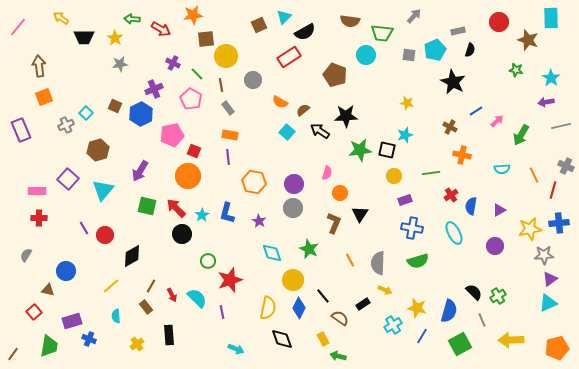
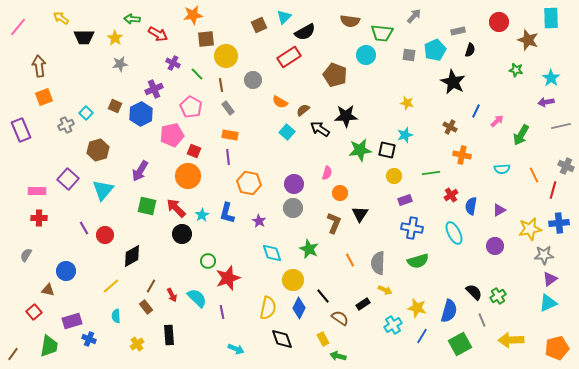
red arrow at (161, 29): moved 3 px left, 5 px down
pink pentagon at (191, 99): moved 8 px down
blue line at (476, 111): rotated 32 degrees counterclockwise
black arrow at (320, 131): moved 2 px up
orange hexagon at (254, 182): moved 5 px left, 1 px down
red star at (230, 280): moved 2 px left, 2 px up
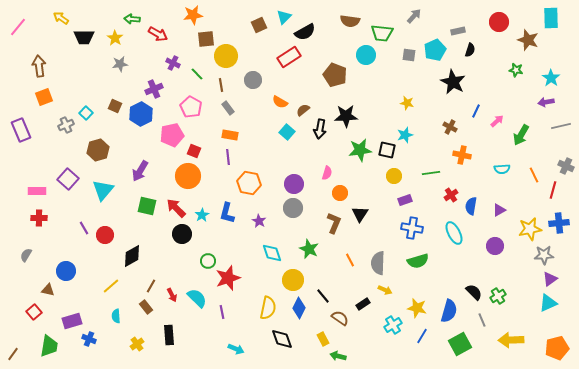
black arrow at (320, 129): rotated 114 degrees counterclockwise
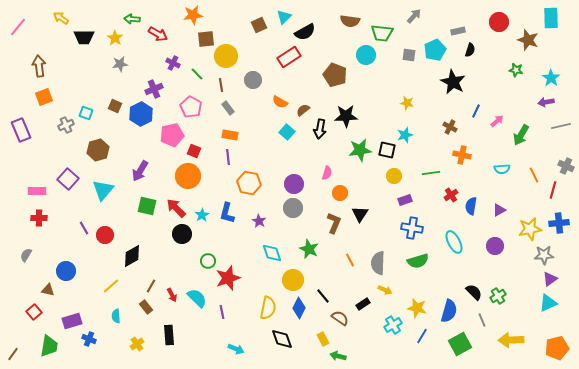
cyan square at (86, 113): rotated 24 degrees counterclockwise
cyan ellipse at (454, 233): moved 9 px down
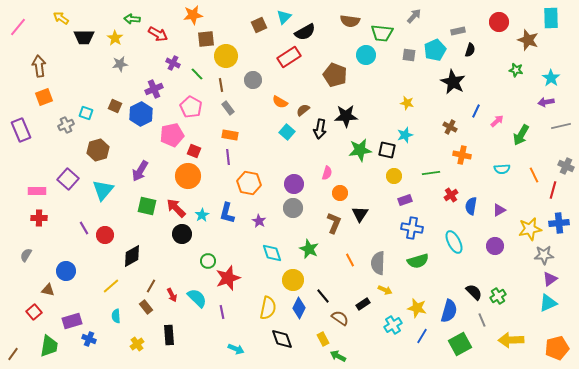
green arrow at (338, 356): rotated 14 degrees clockwise
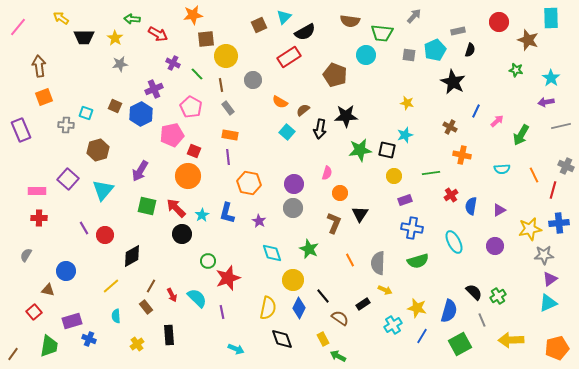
gray cross at (66, 125): rotated 28 degrees clockwise
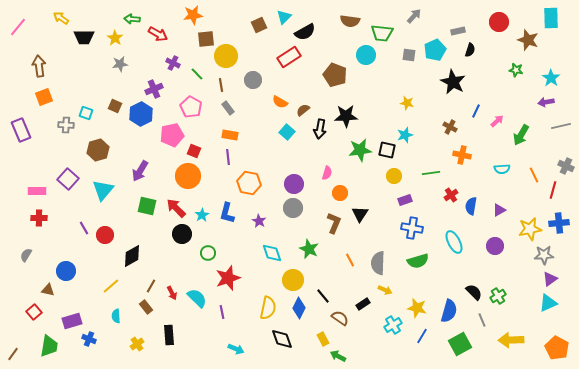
green circle at (208, 261): moved 8 px up
red arrow at (172, 295): moved 2 px up
orange pentagon at (557, 348): rotated 30 degrees counterclockwise
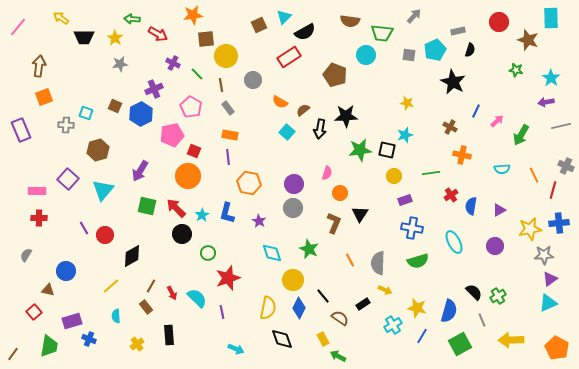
brown arrow at (39, 66): rotated 15 degrees clockwise
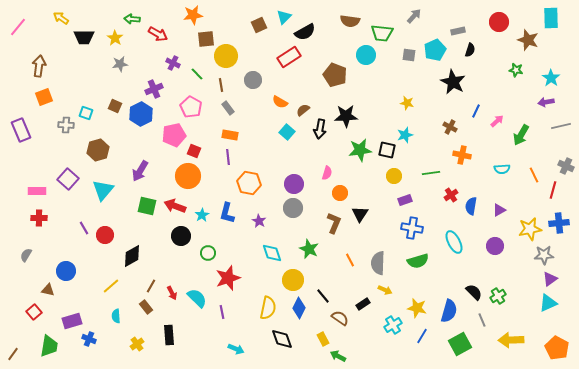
pink pentagon at (172, 135): moved 2 px right
red arrow at (176, 208): moved 1 px left, 2 px up; rotated 25 degrees counterclockwise
black circle at (182, 234): moved 1 px left, 2 px down
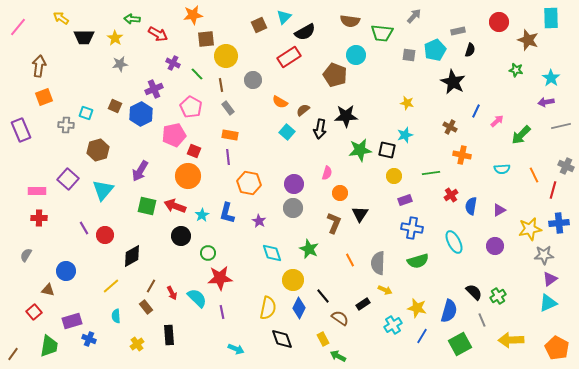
cyan circle at (366, 55): moved 10 px left
green arrow at (521, 135): rotated 15 degrees clockwise
red star at (228, 278): moved 8 px left; rotated 15 degrees clockwise
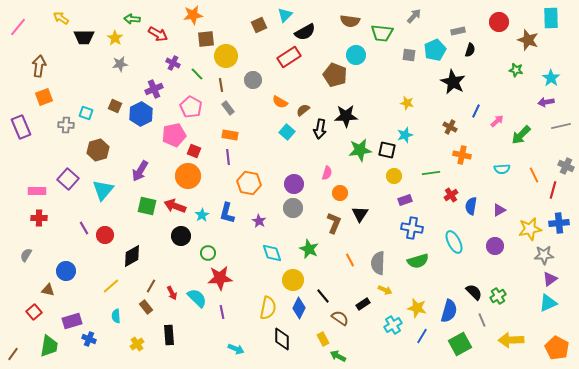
cyan triangle at (284, 17): moved 1 px right, 2 px up
purple rectangle at (21, 130): moved 3 px up
black diamond at (282, 339): rotated 20 degrees clockwise
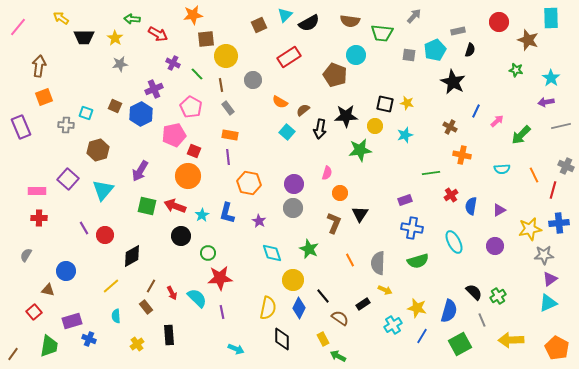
black semicircle at (305, 32): moved 4 px right, 9 px up
black square at (387, 150): moved 2 px left, 46 px up
yellow circle at (394, 176): moved 19 px left, 50 px up
